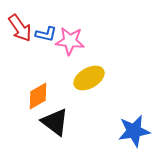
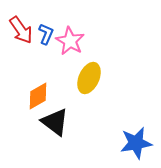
red arrow: moved 1 px right, 2 px down
blue L-shape: rotated 80 degrees counterclockwise
pink star: rotated 24 degrees clockwise
yellow ellipse: rotated 36 degrees counterclockwise
blue star: moved 2 px right, 12 px down
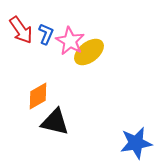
yellow ellipse: moved 26 px up; rotated 28 degrees clockwise
black triangle: rotated 24 degrees counterclockwise
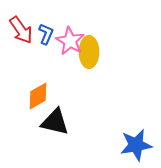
yellow ellipse: rotated 52 degrees counterclockwise
blue star: moved 2 px down
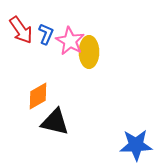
blue star: rotated 8 degrees clockwise
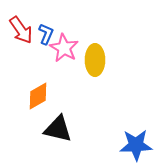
pink star: moved 6 px left, 7 px down
yellow ellipse: moved 6 px right, 8 px down
black triangle: moved 3 px right, 7 px down
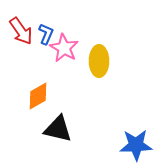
red arrow: moved 1 px down
yellow ellipse: moved 4 px right, 1 px down
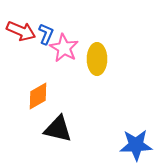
red arrow: rotated 32 degrees counterclockwise
yellow ellipse: moved 2 px left, 2 px up
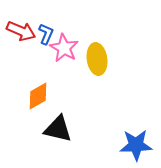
yellow ellipse: rotated 8 degrees counterclockwise
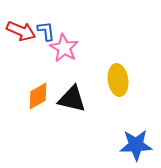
blue L-shape: moved 3 px up; rotated 30 degrees counterclockwise
yellow ellipse: moved 21 px right, 21 px down
black triangle: moved 14 px right, 30 px up
